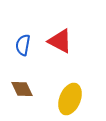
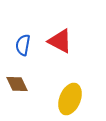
brown diamond: moved 5 px left, 5 px up
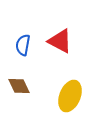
brown diamond: moved 2 px right, 2 px down
yellow ellipse: moved 3 px up
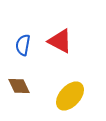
yellow ellipse: rotated 20 degrees clockwise
